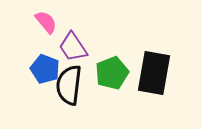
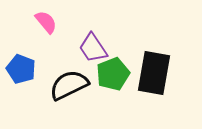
purple trapezoid: moved 20 px right, 1 px down
blue pentagon: moved 24 px left
green pentagon: moved 1 px right, 1 px down
black semicircle: rotated 57 degrees clockwise
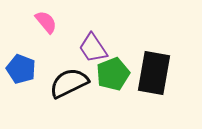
black semicircle: moved 2 px up
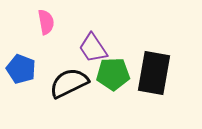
pink semicircle: rotated 30 degrees clockwise
green pentagon: rotated 20 degrees clockwise
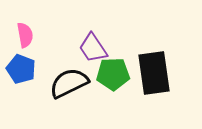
pink semicircle: moved 21 px left, 13 px down
black rectangle: rotated 18 degrees counterclockwise
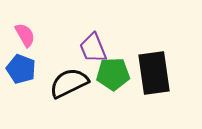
pink semicircle: rotated 20 degrees counterclockwise
purple trapezoid: rotated 12 degrees clockwise
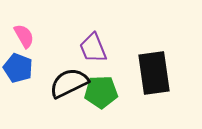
pink semicircle: moved 1 px left, 1 px down
blue pentagon: moved 3 px left, 1 px up
green pentagon: moved 12 px left, 18 px down
